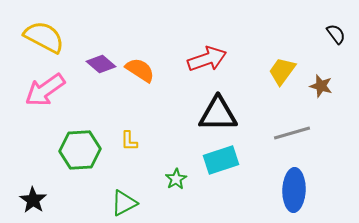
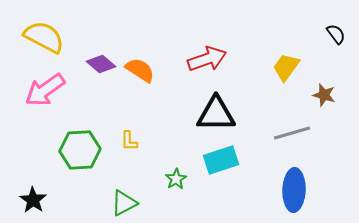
yellow trapezoid: moved 4 px right, 4 px up
brown star: moved 3 px right, 9 px down
black triangle: moved 2 px left
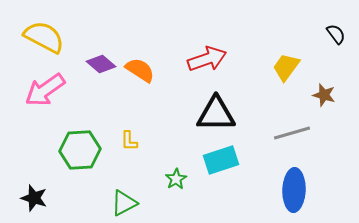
black star: moved 1 px right, 2 px up; rotated 16 degrees counterclockwise
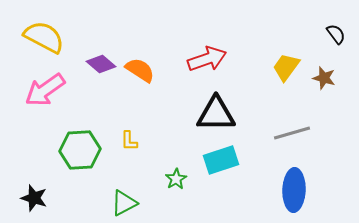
brown star: moved 17 px up
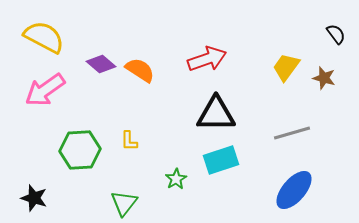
blue ellipse: rotated 39 degrees clockwise
green triangle: rotated 24 degrees counterclockwise
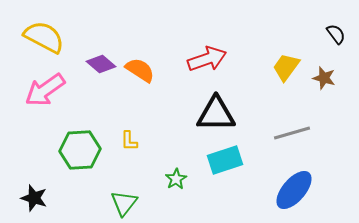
cyan rectangle: moved 4 px right
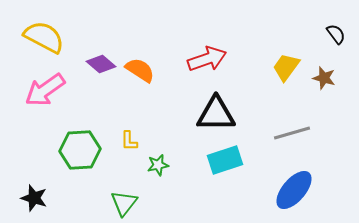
green star: moved 18 px left, 14 px up; rotated 20 degrees clockwise
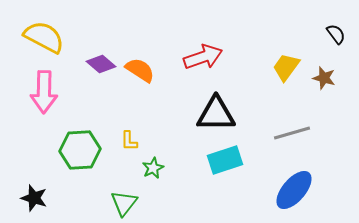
red arrow: moved 4 px left, 2 px up
pink arrow: moved 1 px left, 2 px down; rotated 54 degrees counterclockwise
green star: moved 5 px left, 3 px down; rotated 15 degrees counterclockwise
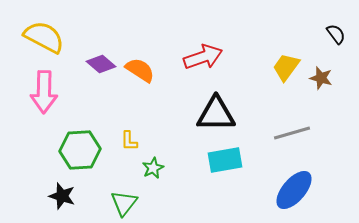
brown star: moved 3 px left
cyan rectangle: rotated 8 degrees clockwise
black star: moved 28 px right, 2 px up
